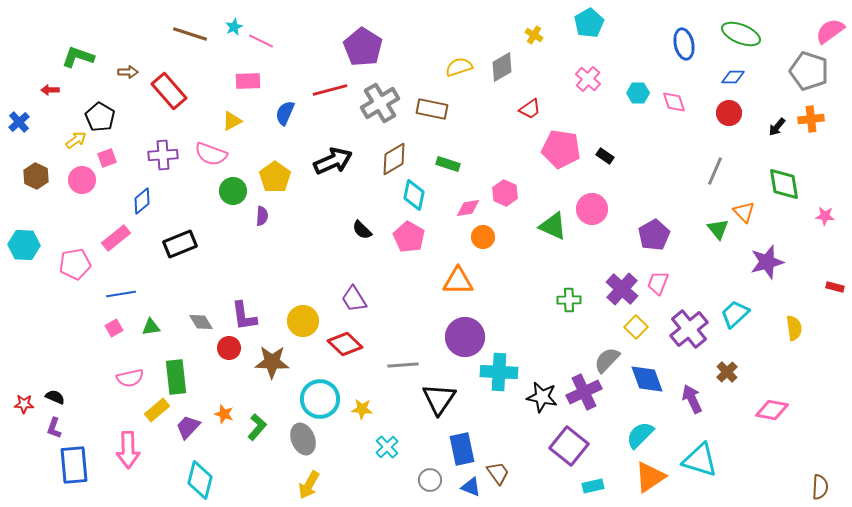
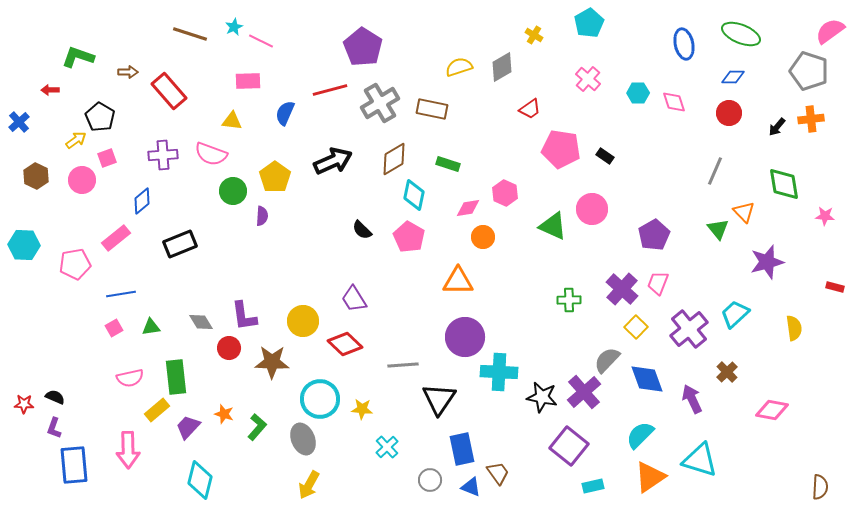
yellow triangle at (232, 121): rotated 35 degrees clockwise
purple cross at (584, 392): rotated 16 degrees counterclockwise
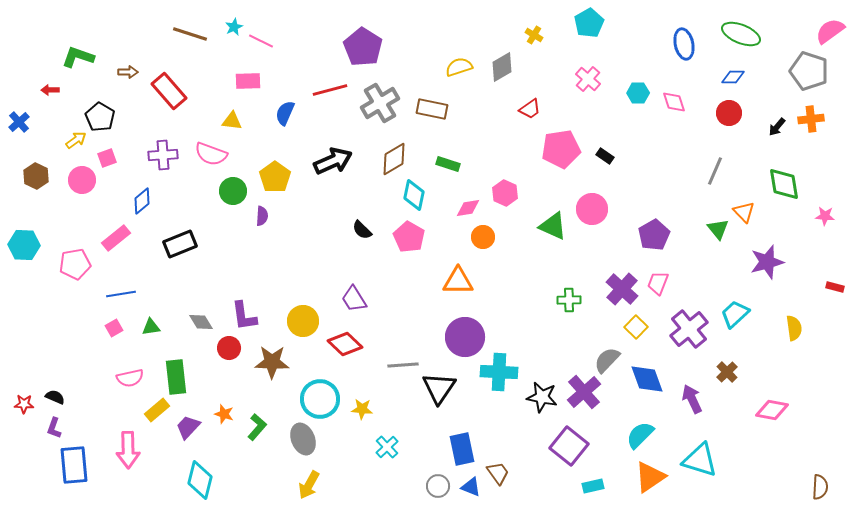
pink pentagon at (561, 149): rotated 18 degrees counterclockwise
black triangle at (439, 399): moved 11 px up
gray circle at (430, 480): moved 8 px right, 6 px down
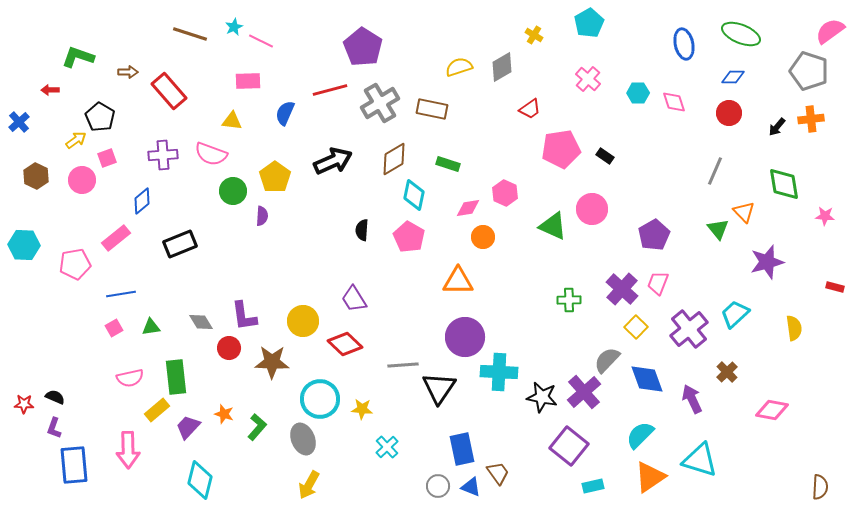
black semicircle at (362, 230): rotated 50 degrees clockwise
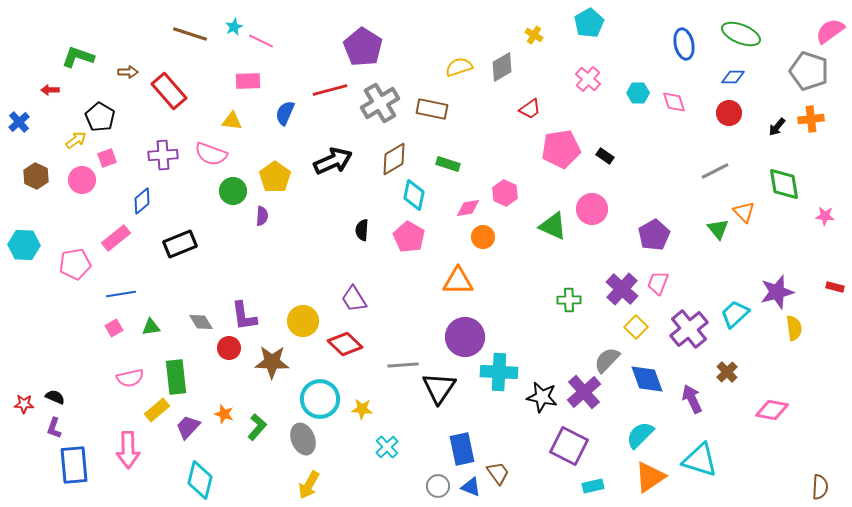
gray line at (715, 171): rotated 40 degrees clockwise
purple star at (767, 262): moved 10 px right, 30 px down
purple square at (569, 446): rotated 12 degrees counterclockwise
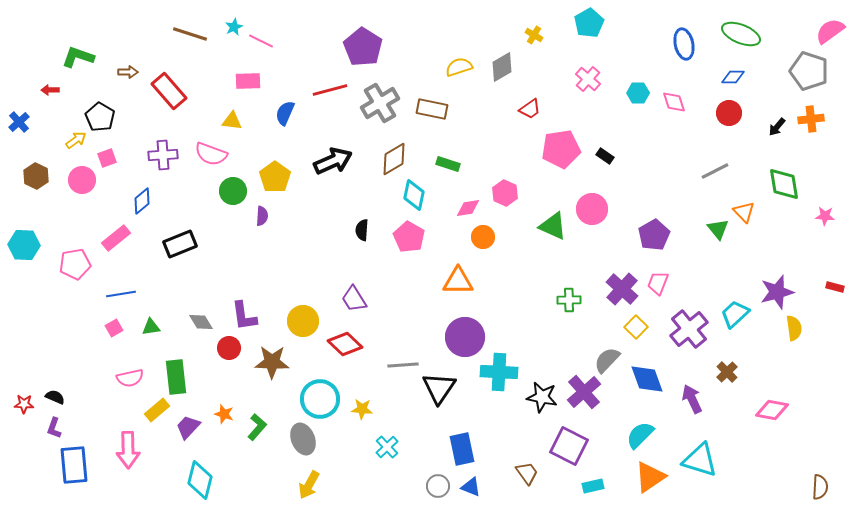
brown trapezoid at (498, 473): moved 29 px right
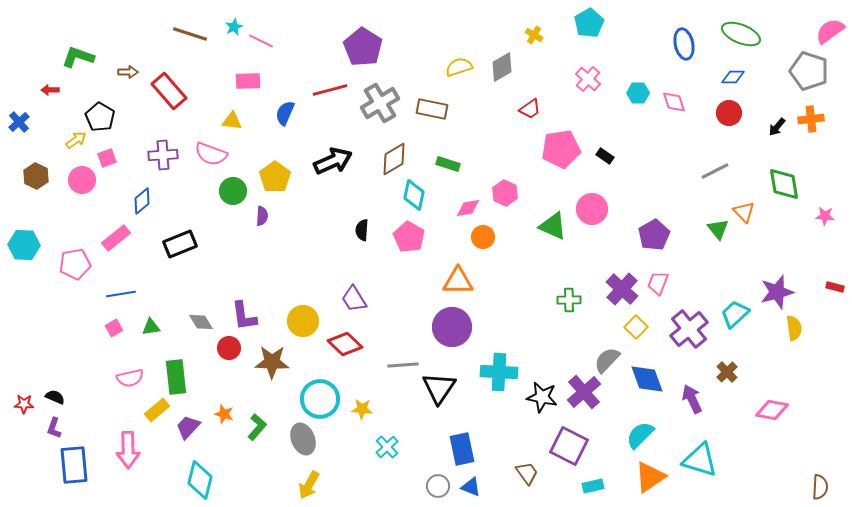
purple circle at (465, 337): moved 13 px left, 10 px up
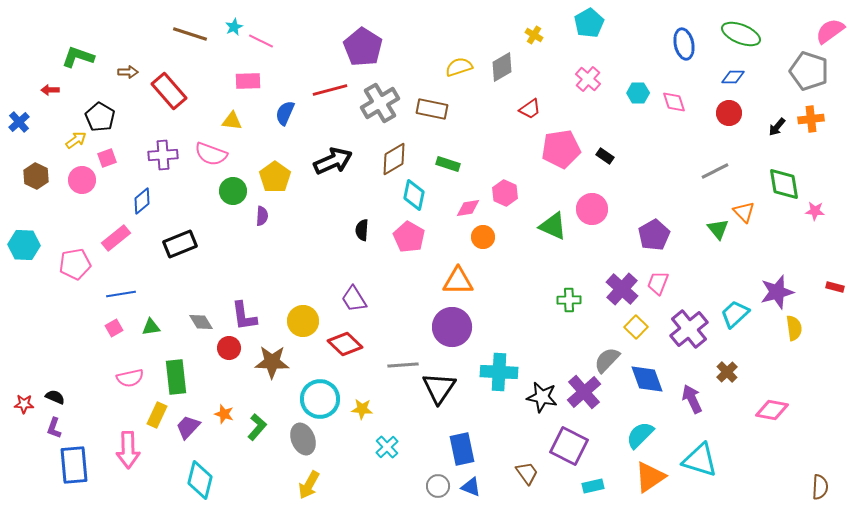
pink star at (825, 216): moved 10 px left, 5 px up
yellow rectangle at (157, 410): moved 5 px down; rotated 25 degrees counterclockwise
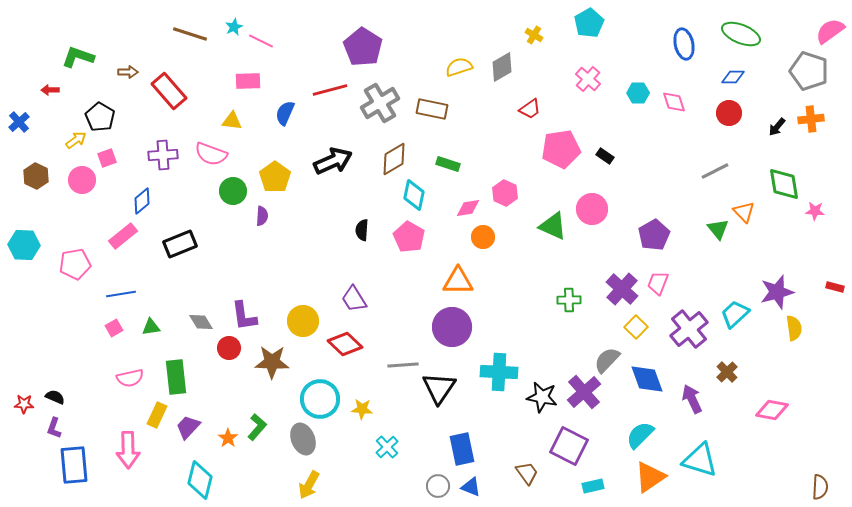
pink rectangle at (116, 238): moved 7 px right, 2 px up
orange star at (224, 414): moved 4 px right, 24 px down; rotated 18 degrees clockwise
